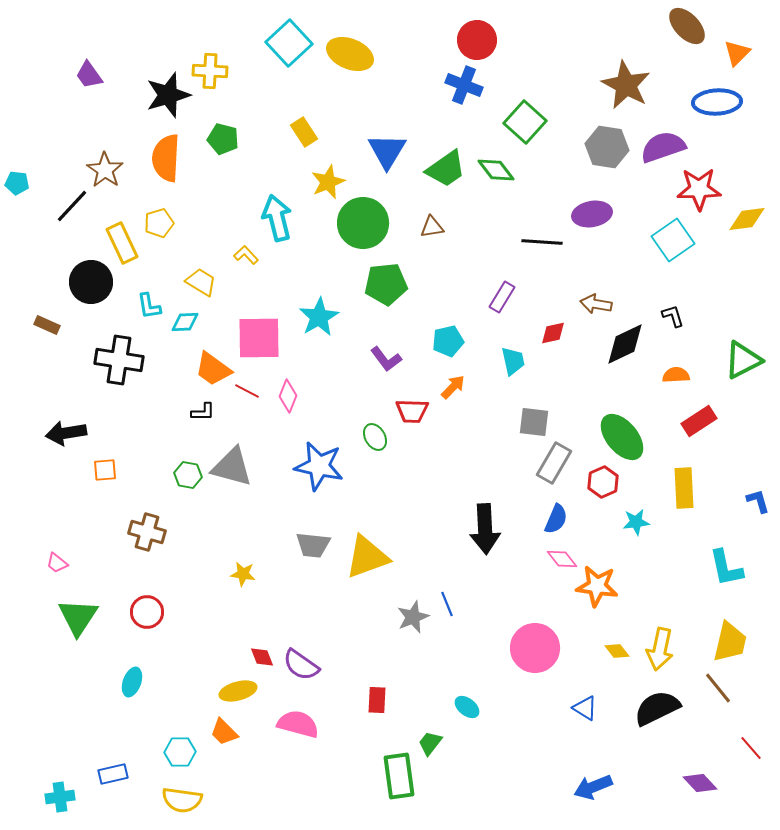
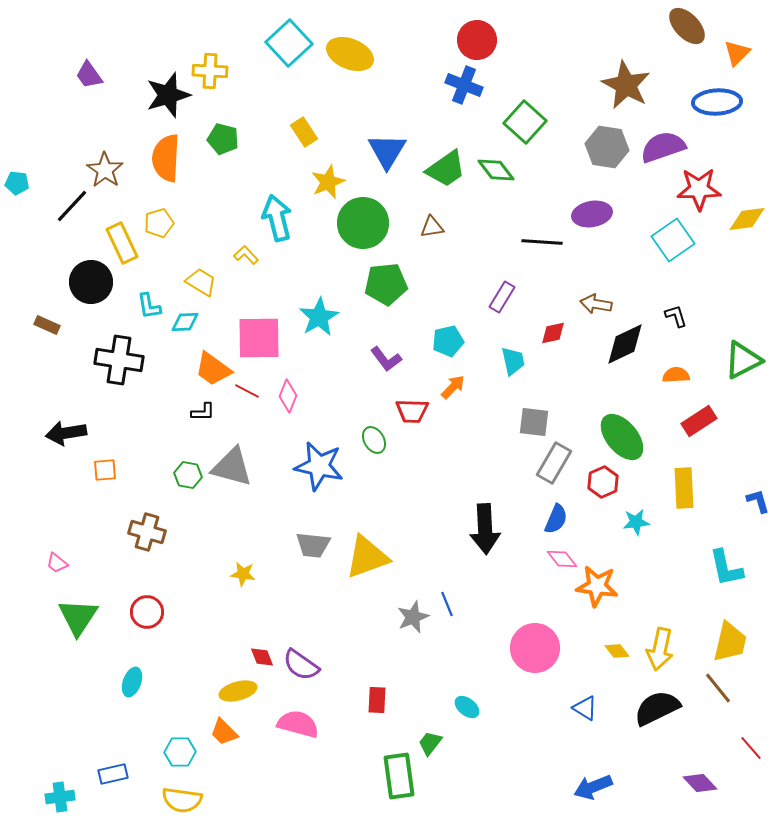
black L-shape at (673, 316): moved 3 px right
green ellipse at (375, 437): moved 1 px left, 3 px down
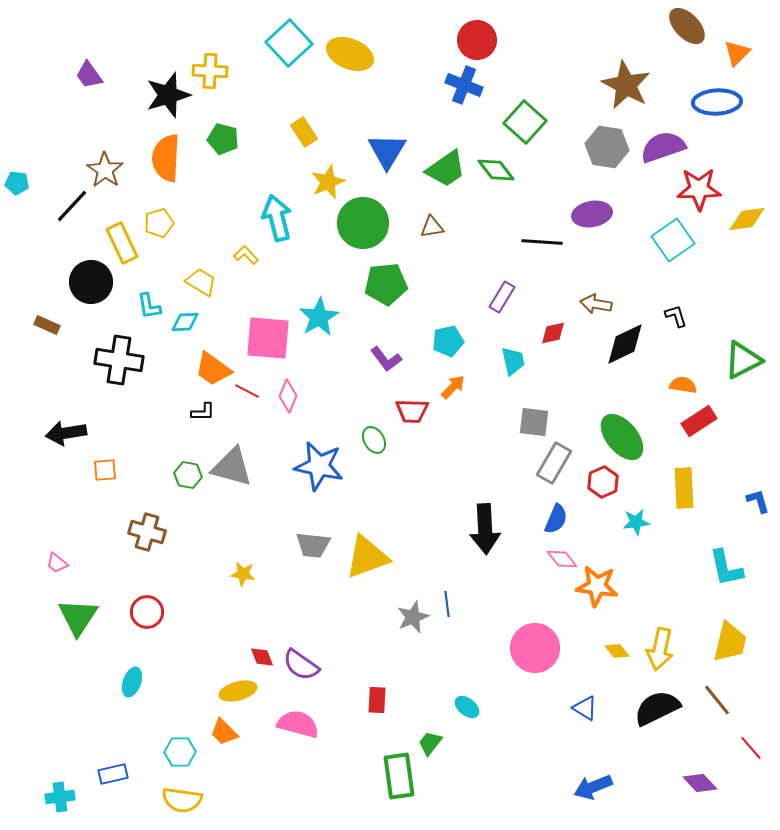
pink square at (259, 338): moved 9 px right; rotated 6 degrees clockwise
orange semicircle at (676, 375): moved 7 px right, 10 px down; rotated 12 degrees clockwise
blue line at (447, 604): rotated 15 degrees clockwise
brown line at (718, 688): moved 1 px left, 12 px down
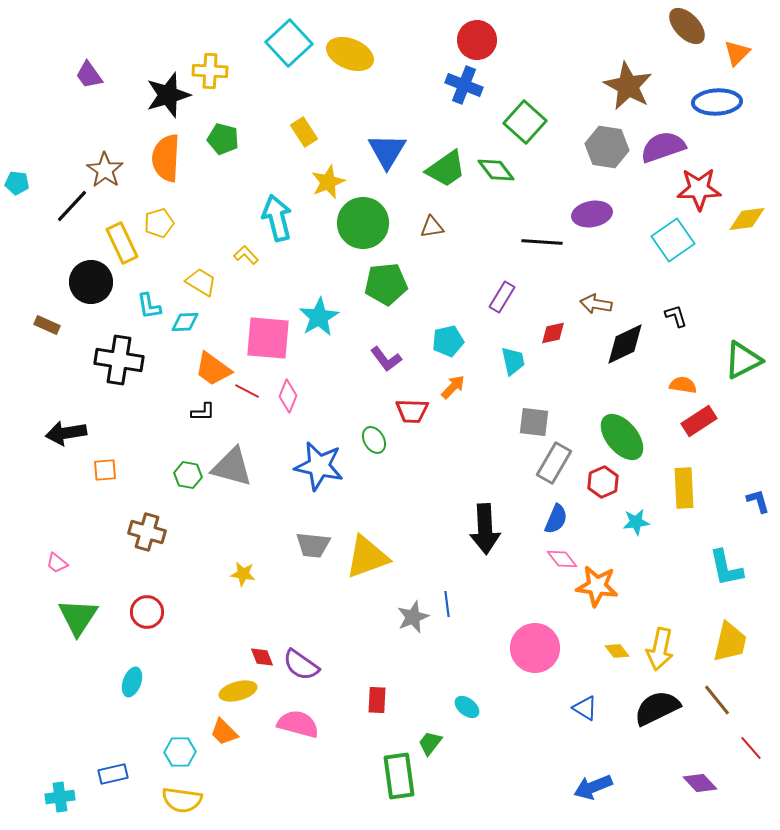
brown star at (626, 85): moved 2 px right, 1 px down
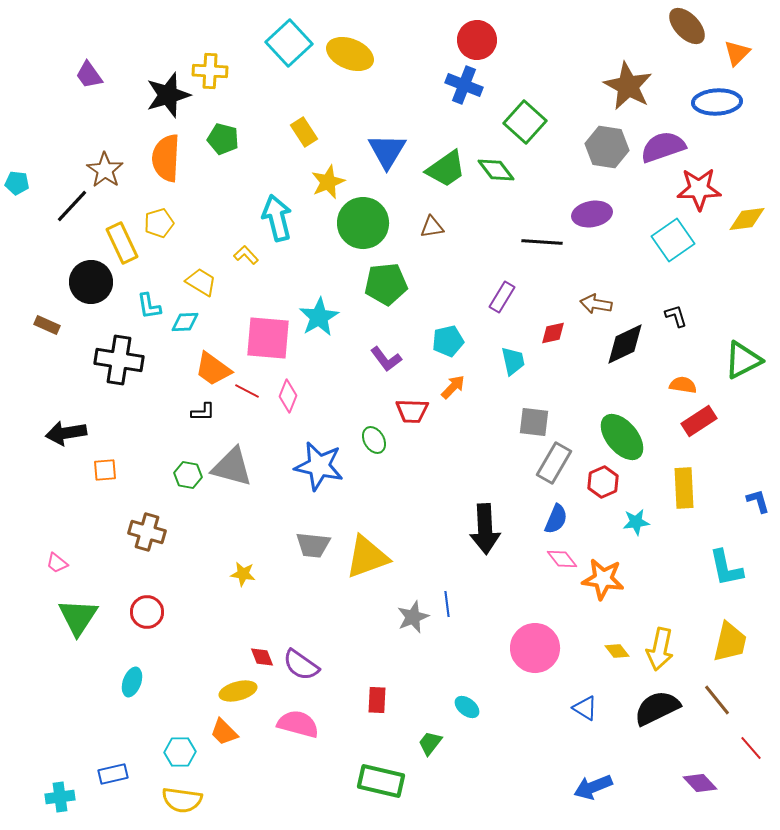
orange star at (597, 586): moved 6 px right, 7 px up
green rectangle at (399, 776): moved 18 px left, 5 px down; rotated 69 degrees counterclockwise
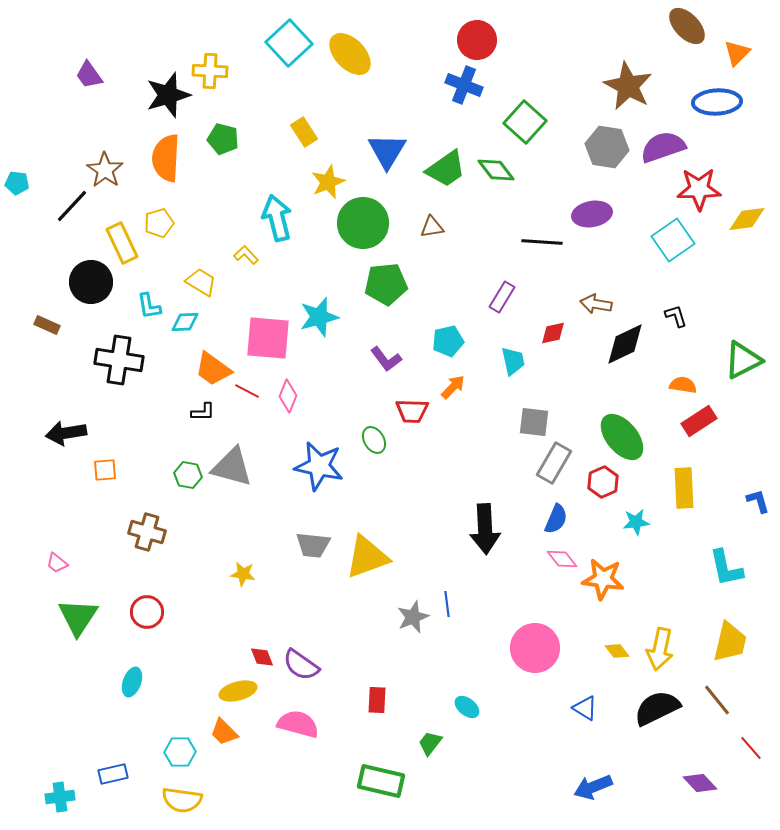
yellow ellipse at (350, 54): rotated 24 degrees clockwise
cyan star at (319, 317): rotated 15 degrees clockwise
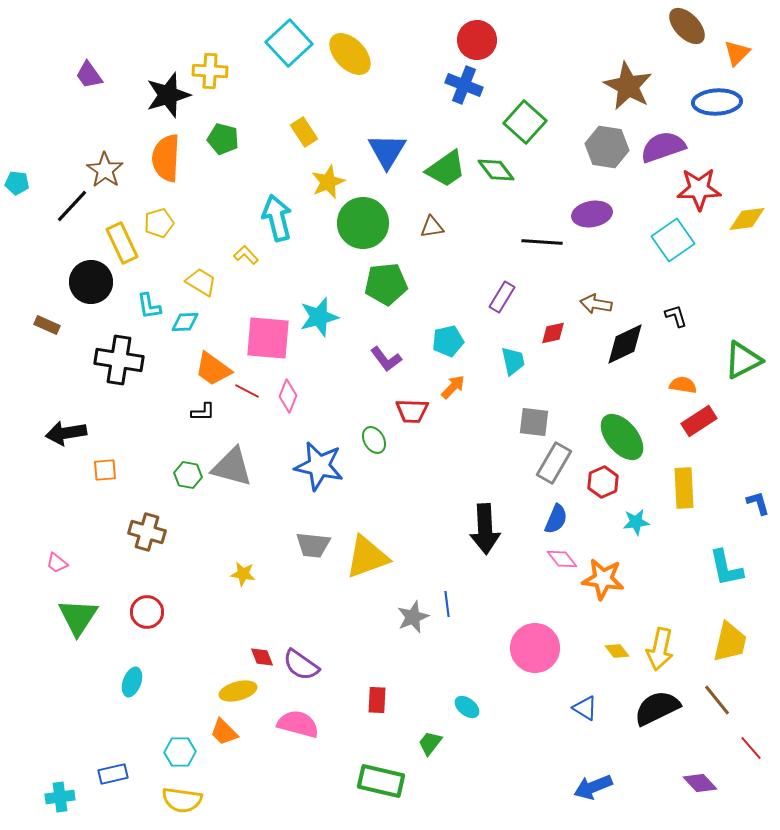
blue L-shape at (758, 501): moved 2 px down
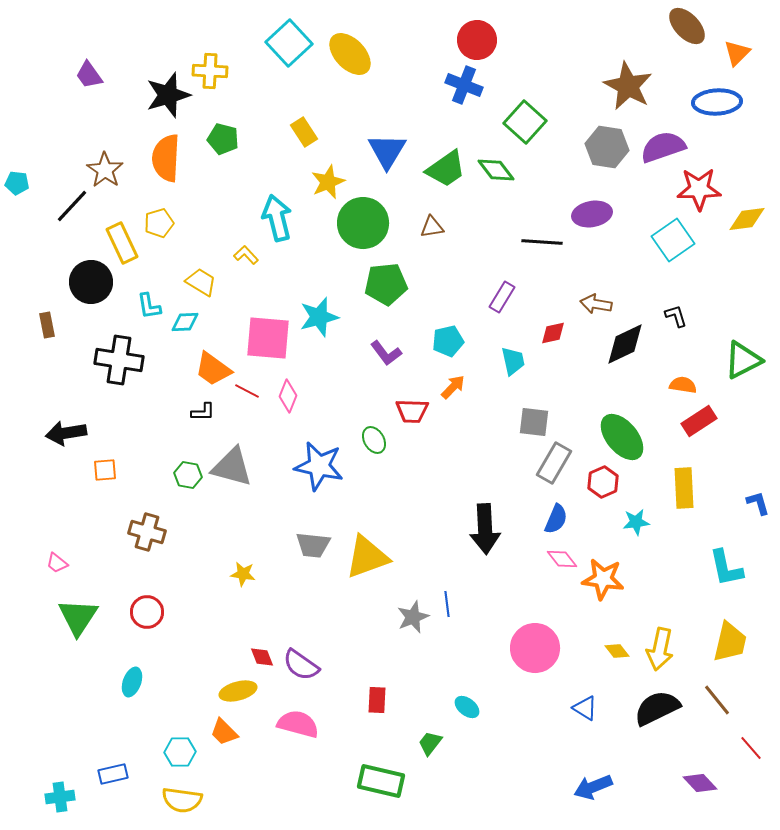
brown rectangle at (47, 325): rotated 55 degrees clockwise
purple L-shape at (386, 359): moved 6 px up
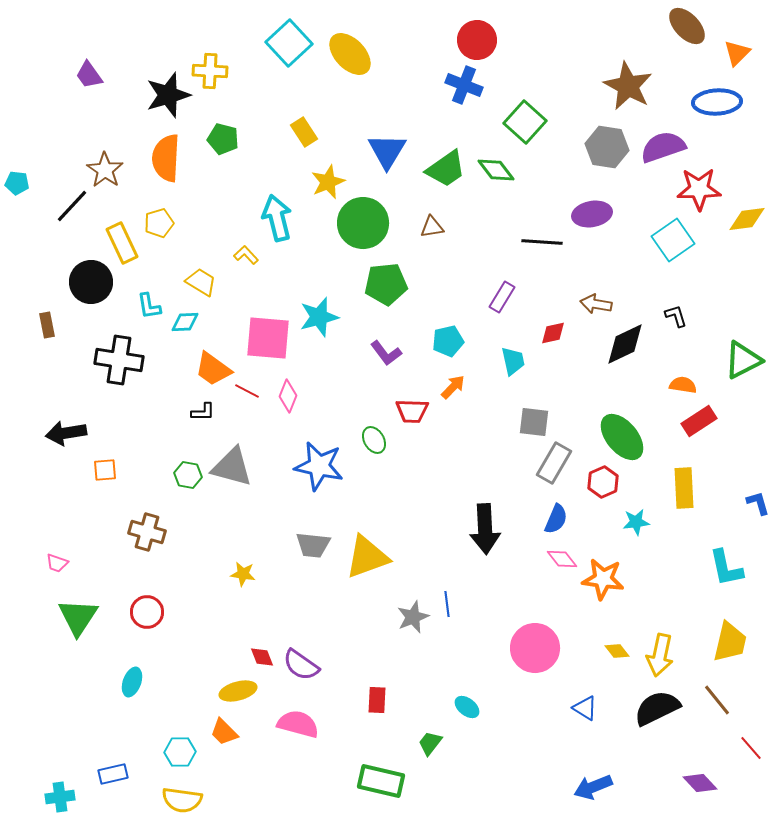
pink trapezoid at (57, 563): rotated 20 degrees counterclockwise
yellow arrow at (660, 649): moved 6 px down
